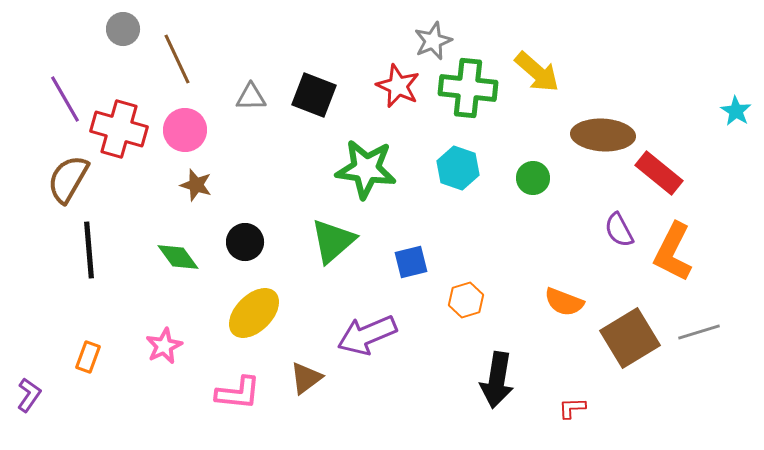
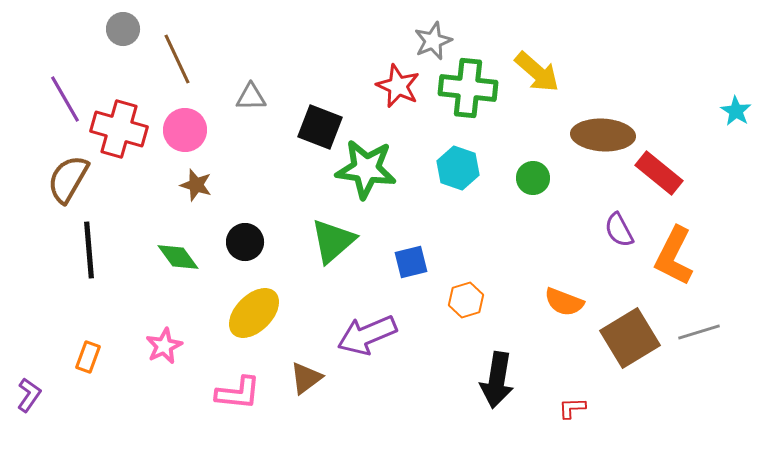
black square: moved 6 px right, 32 px down
orange L-shape: moved 1 px right, 4 px down
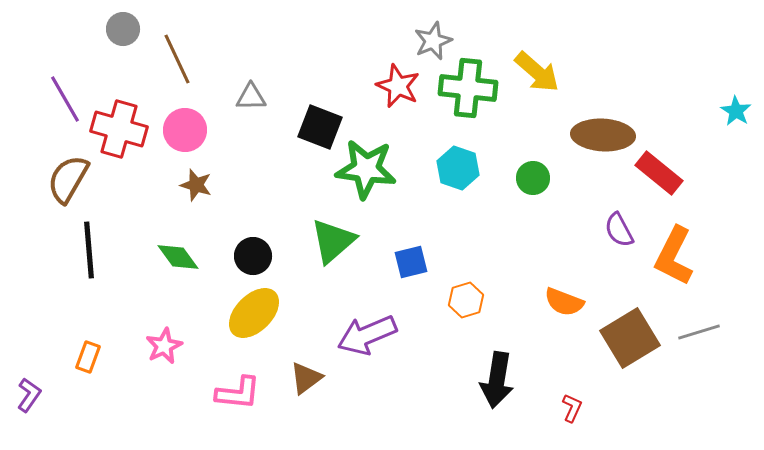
black circle: moved 8 px right, 14 px down
red L-shape: rotated 116 degrees clockwise
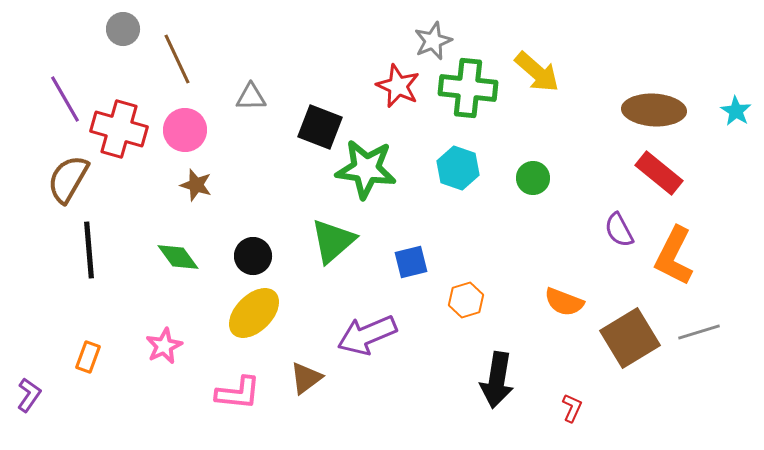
brown ellipse: moved 51 px right, 25 px up
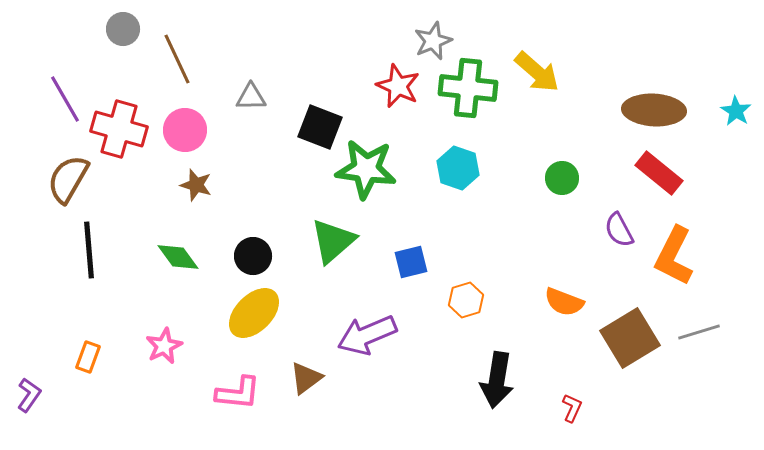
green circle: moved 29 px right
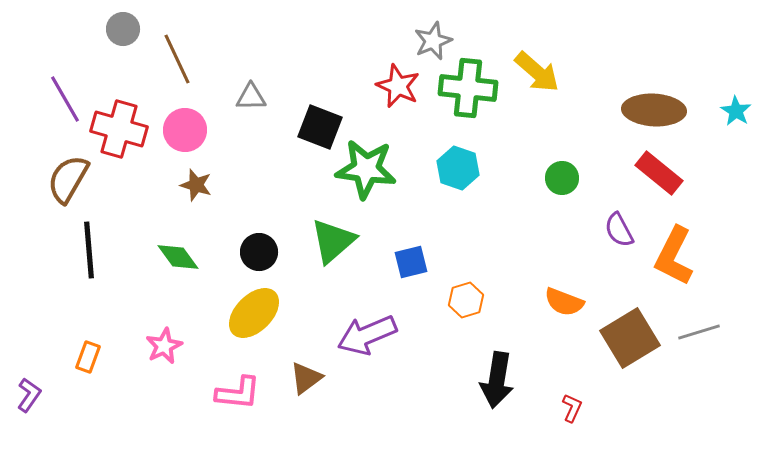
black circle: moved 6 px right, 4 px up
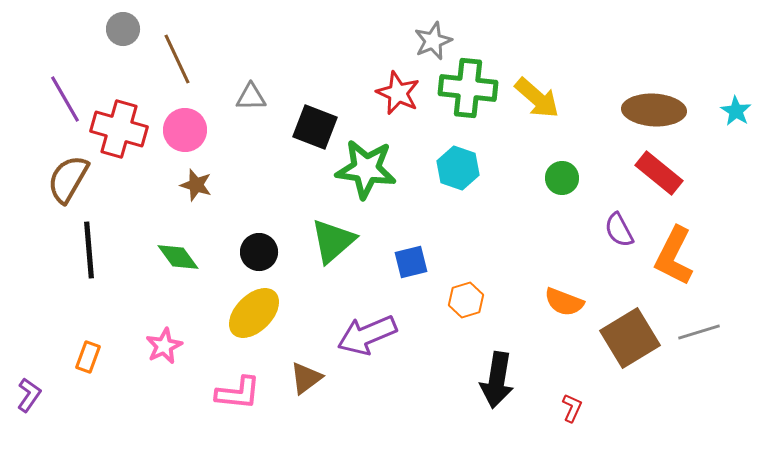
yellow arrow: moved 26 px down
red star: moved 7 px down
black square: moved 5 px left
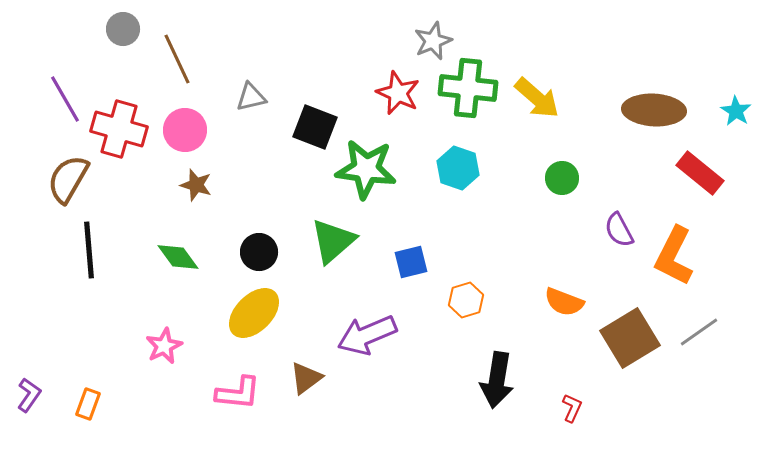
gray triangle: rotated 12 degrees counterclockwise
red rectangle: moved 41 px right
gray line: rotated 18 degrees counterclockwise
orange rectangle: moved 47 px down
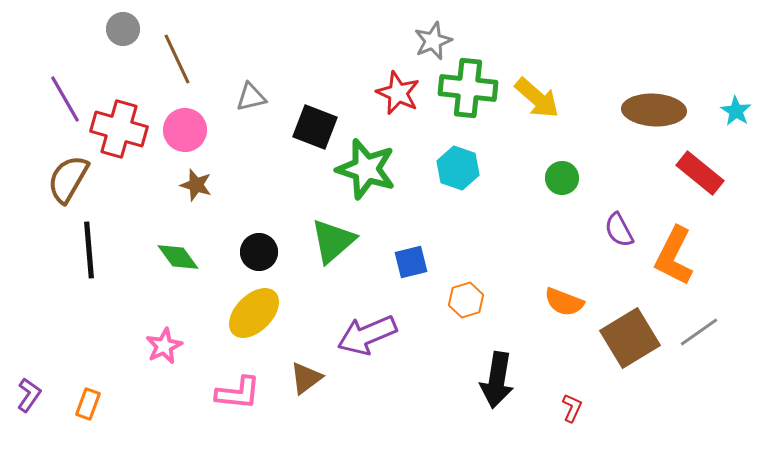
green star: rotated 10 degrees clockwise
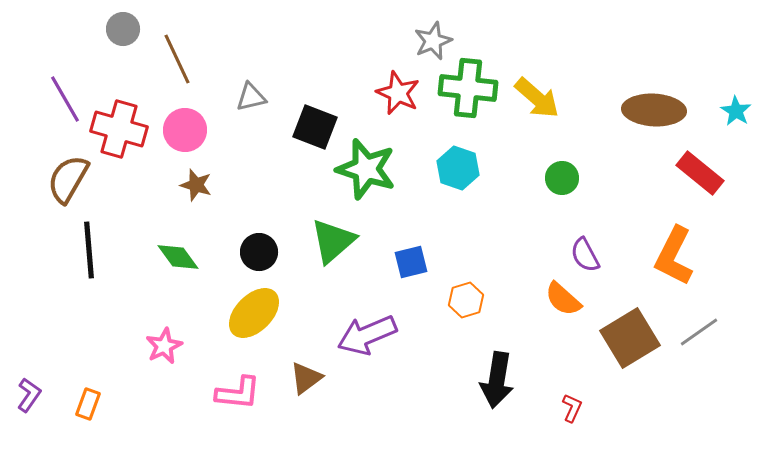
purple semicircle: moved 34 px left, 25 px down
orange semicircle: moved 1 px left, 3 px up; rotated 21 degrees clockwise
